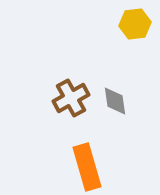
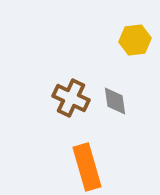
yellow hexagon: moved 16 px down
brown cross: rotated 36 degrees counterclockwise
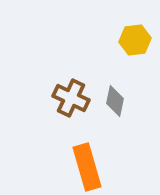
gray diamond: rotated 20 degrees clockwise
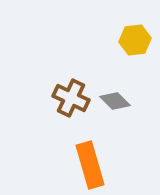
gray diamond: rotated 56 degrees counterclockwise
orange rectangle: moved 3 px right, 2 px up
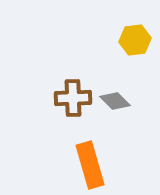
brown cross: moved 2 px right; rotated 27 degrees counterclockwise
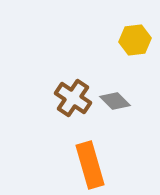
brown cross: rotated 36 degrees clockwise
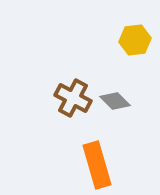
brown cross: rotated 6 degrees counterclockwise
orange rectangle: moved 7 px right
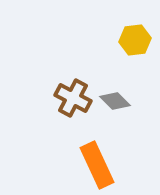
orange rectangle: rotated 9 degrees counterclockwise
